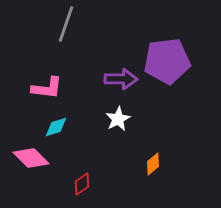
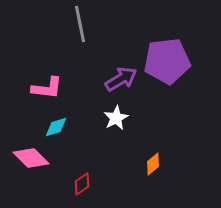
gray line: moved 14 px right; rotated 30 degrees counterclockwise
purple arrow: rotated 32 degrees counterclockwise
white star: moved 2 px left, 1 px up
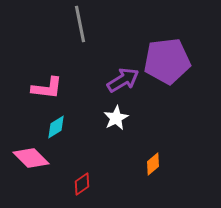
purple arrow: moved 2 px right, 1 px down
cyan diamond: rotated 15 degrees counterclockwise
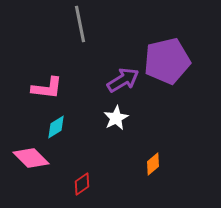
purple pentagon: rotated 6 degrees counterclockwise
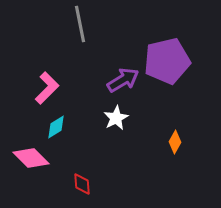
pink L-shape: rotated 52 degrees counterclockwise
orange diamond: moved 22 px right, 22 px up; rotated 20 degrees counterclockwise
red diamond: rotated 60 degrees counterclockwise
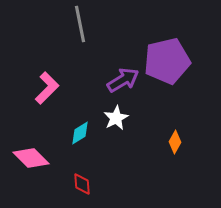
cyan diamond: moved 24 px right, 6 px down
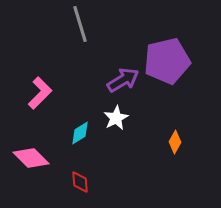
gray line: rotated 6 degrees counterclockwise
pink L-shape: moved 7 px left, 5 px down
red diamond: moved 2 px left, 2 px up
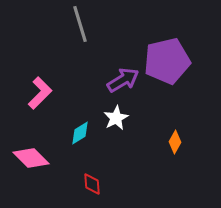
red diamond: moved 12 px right, 2 px down
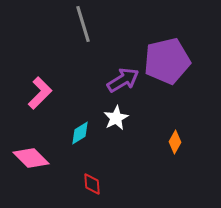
gray line: moved 3 px right
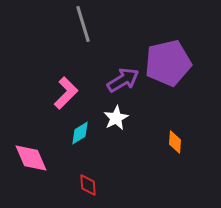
purple pentagon: moved 1 px right, 2 px down
pink L-shape: moved 26 px right
orange diamond: rotated 25 degrees counterclockwise
pink diamond: rotated 21 degrees clockwise
red diamond: moved 4 px left, 1 px down
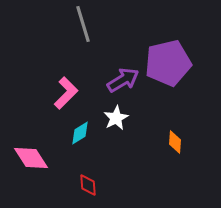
pink diamond: rotated 9 degrees counterclockwise
